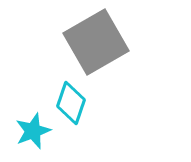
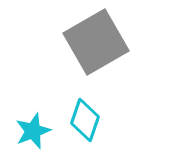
cyan diamond: moved 14 px right, 17 px down
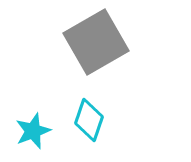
cyan diamond: moved 4 px right
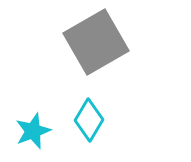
cyan diamond: rotated 12 degrees clockwise
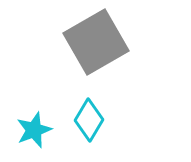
cyan star: moved 1 px right, 1 px up
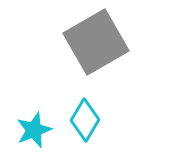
cyan diamond: moved 4 px left
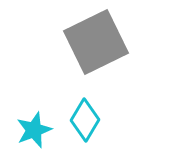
gray square: rotated 4 degrees clockwise
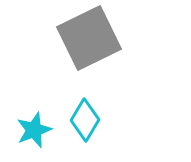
gray square: moved 7 px left, 4 px up
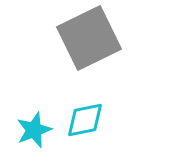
cyan diamond: rotated 48 degrees clockwise
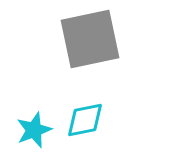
gray square: moved 1 px right, 1 px down; rotated 14 degrees clockwise
